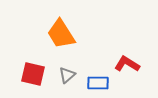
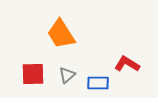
red square: rotated 15 degrees counterclockwise
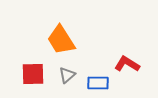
orange trapezoid: moved 6 px down
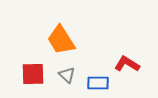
gray triangle: rotated 36 degrees counterclockwise
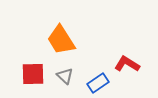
gray triangle: moved 2 px left, 1 px down
blue rectangle: rotated 35 degrees counterclockwise
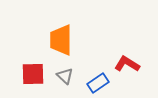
orange trapezoid: rotated 32 degrees clockwise
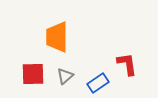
orange trapezoid: moved 4 px left, 3 px up
red L-shape: rotated 50 degrees clockwise
gray triangle: rotated 36 degrees clockwise
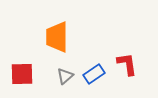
red square: moved 11 px left
blue rectangle: moved 4 px left, 9 px up
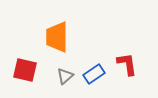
red square: moved 3 px right, 4 px up; rotated 15 degrees clockwise
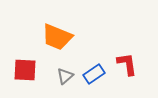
orange trapezoid: rotated 68 degrees counterclockwise
red square: rotated 10 degrees counterclockwise
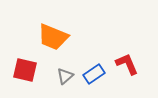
orange trapezoid: moved 4 px left
red L-shape: rotated 15 degrees counterclockwise
red square: rotated 10 degrees clockwise
